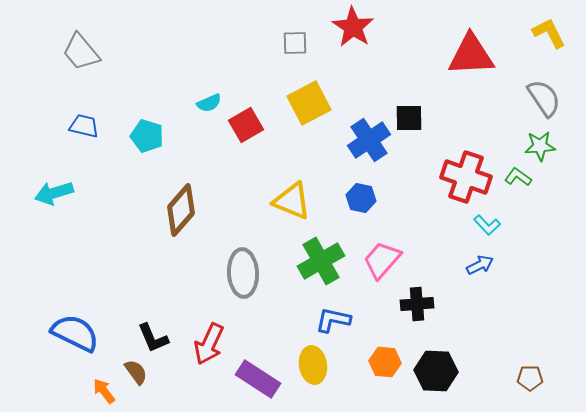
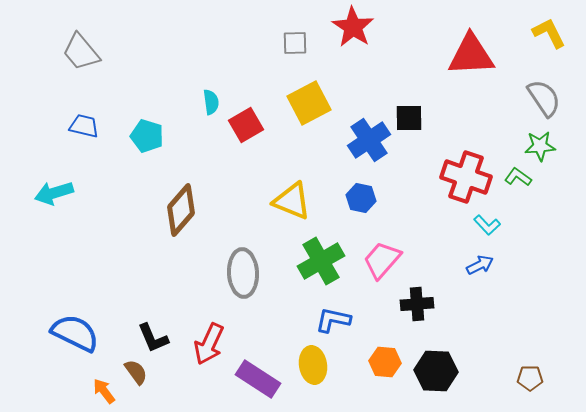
cyan semicircle: moved 2 px right, 1 px up; rotated 75 degrees counterclockwise
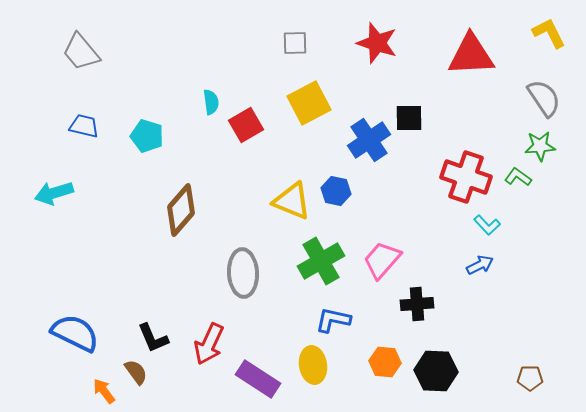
red star: moved 24 px right, 16 px down; rotated 15 degrees counterclockwise
blue hexagon: moved 25 px left, 7 px up
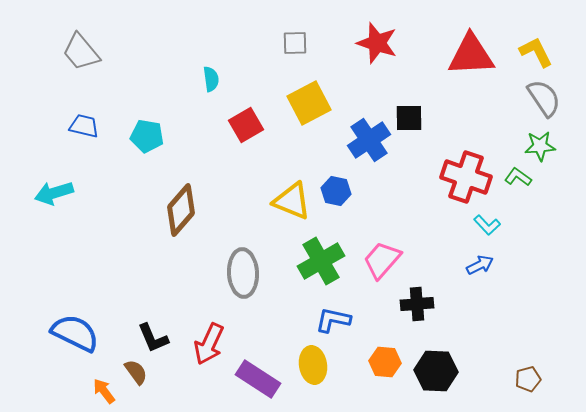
yellow L-shape: moved 13 px left, 19 px down
cyan semicircle: moved 23 px up
cyan pentagon: rotated 8 degrees counterclockwise
brown pentagon: moved 2 px left, 1 px down; rotated 15 degrees counterclockwise
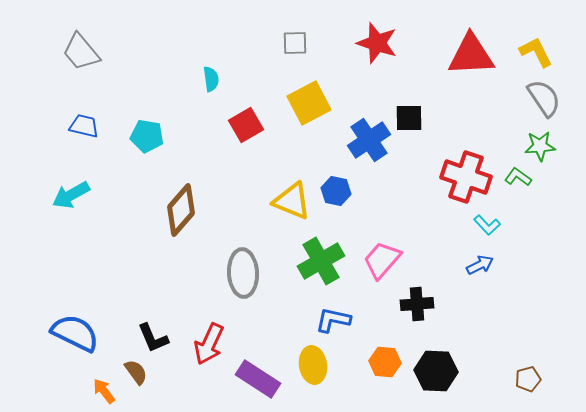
cyan arrow: moved 17 px right, 2 px down; rotated 12 degrees counterclockwise
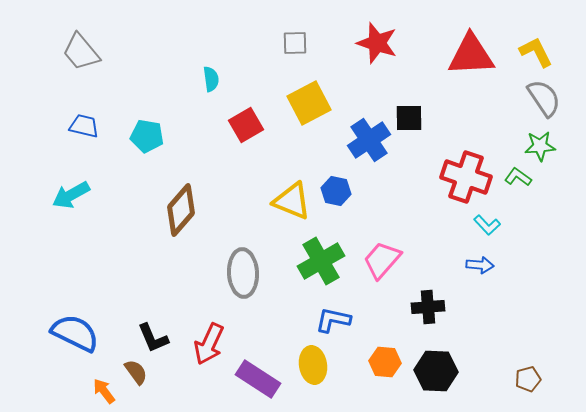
blue arrow: rotated 32 degrees clockwise
black cross: moved 11 px right, 3 px down
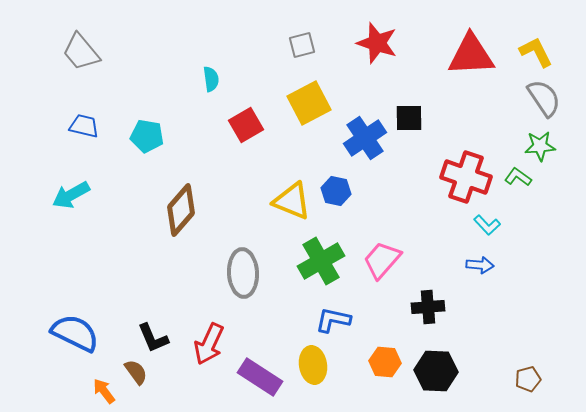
gray square: moved 7 px right, 2 px down; rotated 12 degrees counterclockwise
blue cross: moved 4 px left, 2 px up
purple rectangle: moved 2 px right, 2 px up
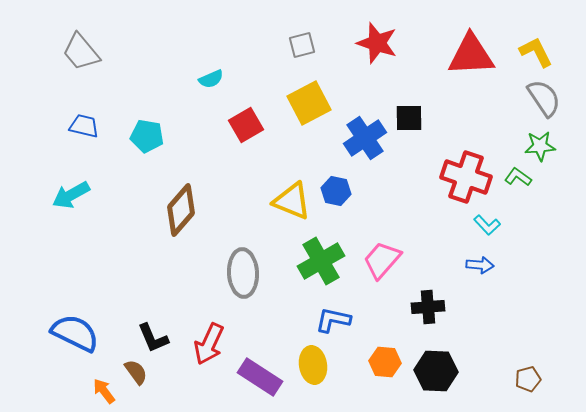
cyan semicircle: rotated 75 degrees clockwise
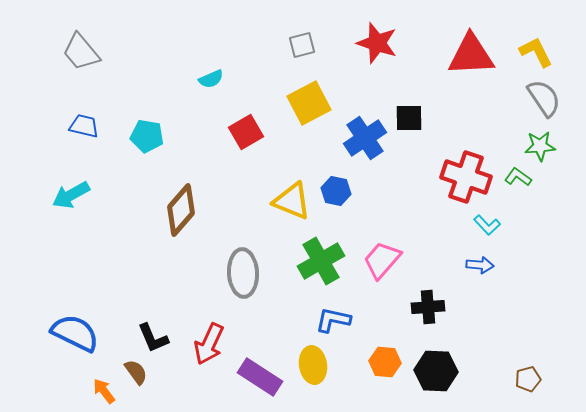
red square: moved 7 px down
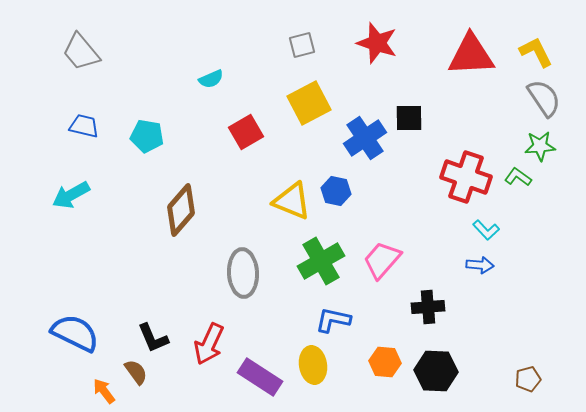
cyan L-shape: moved 1 px left, 5 px down
